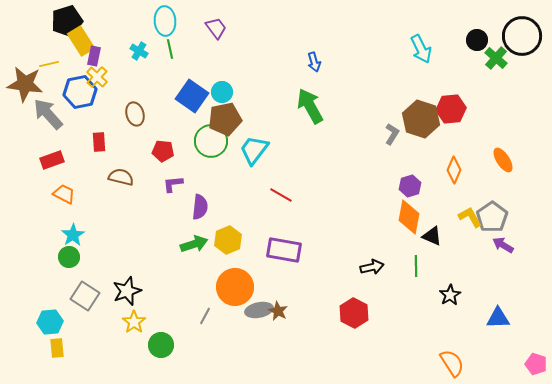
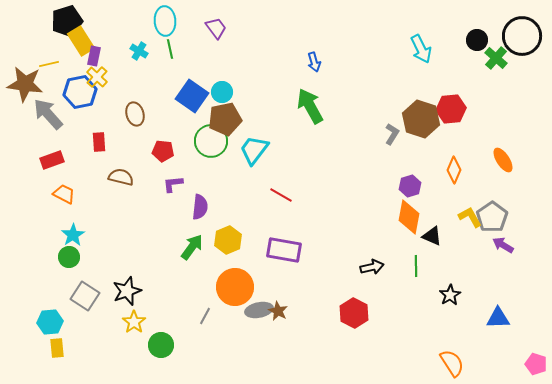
green arrow at (194, 244): moved 2 px left, 3 px down; rotated 36 degrees counterclockwise
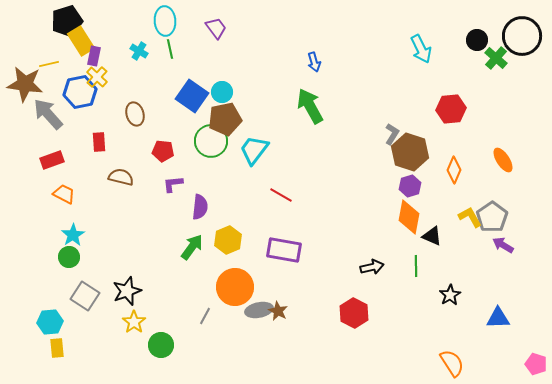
brown hexagon at (421, 119): moved 11 px left, 33 px down
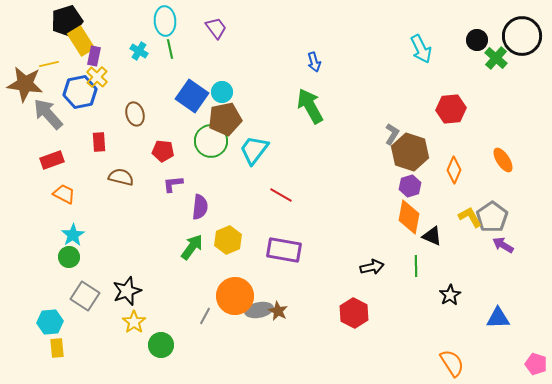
orange circle at (235, 287): moved 9 px down
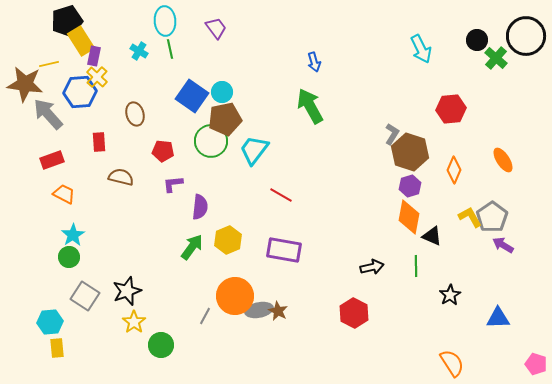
black circle at (522, 36): moved 4 px right
blue hexagon at (80, 92): rotated 8 degrees clockwise
